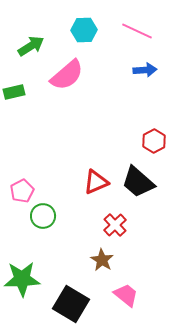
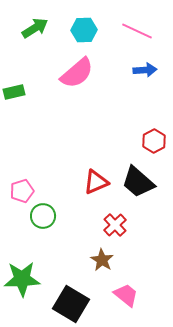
green arrow: moved 4 px right, 18 px up
pink semicircle: moved 10 px right, 2 px up
pink pentagon: rotated 10 degrees clockwise
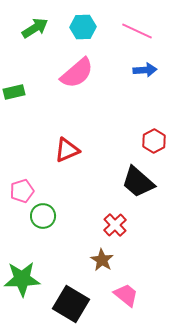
cyan hexagon: moved 1 px left, 3 px up
red triangle: moved 29 px left, 32 px up
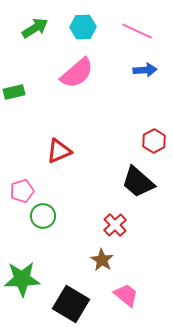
red triangle: moved 8 px left, 1 px down
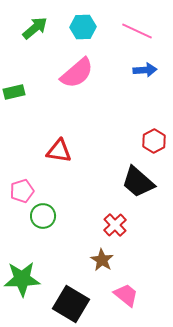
green arrow: rotated 8 degrees counterclockwise
red triangle: rotated 32 degrees clockwise
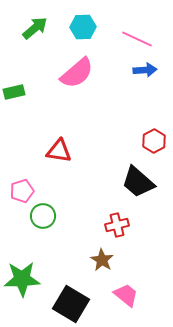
pink line: moved 8 px down
red cross: moved 2 px right; rotated 30 degrees clockwise
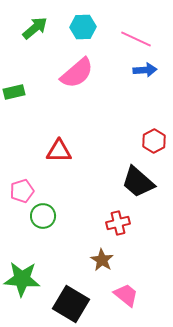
pink line: moved 1 px left
red triangle: rotated 8 degrees counterclockwise
red cross: moved 1 px right, 2 px up
green star: rotated 6 degrees clockwise
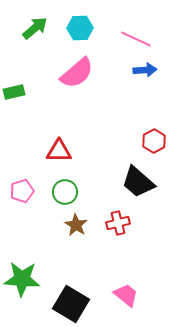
cyan hexagon: moved 3 px left, 1 px down
green circle: moved 22 px right, 24 px up
brown star: moved 26 px left, 35 px up
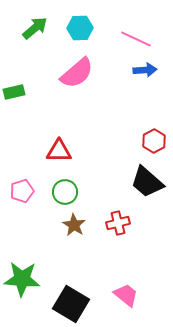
black trapezoid: moved 9 px right
brown star: moved 2 px left
